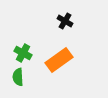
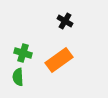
green cross: rotated 12 degrees counterclockwise
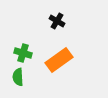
black cross: moved 8 px left
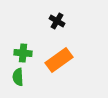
green cross: rotated 12 degrees counterclockwise
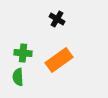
black cross: moved 2 px up
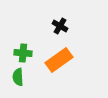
black cross: moved 3 px right, 7 px down
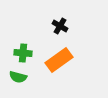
green semicircle: rotated 72 degrees counterclockwise
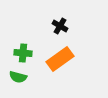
orange rectangle: moved 1 px right, 1 px up
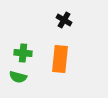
black cross: moved 4 px right, 6 px up
orange rectangle: rotated 48 degrees counterclockwise
